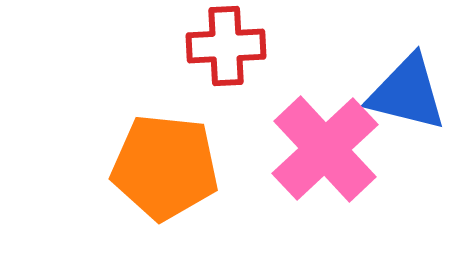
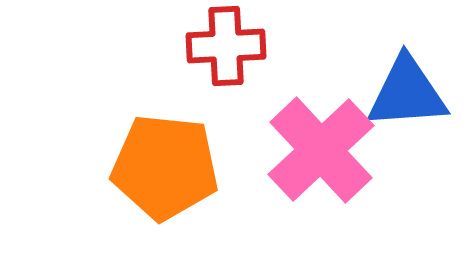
blue triangle: rotated 18 degrees counterclockwise
pink cross: moved 4 px left, 1 px down
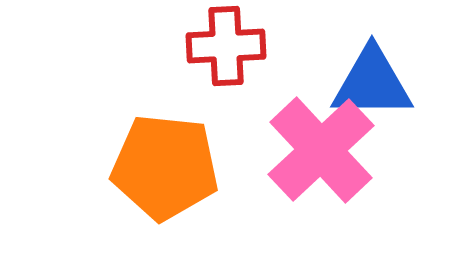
blue triangle: moved 35 px left, 10 px up; rotated 4 degrees clockwise
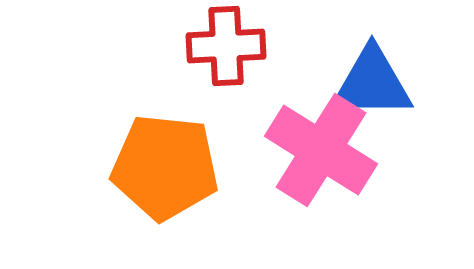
pink cross: rotated 15 degrees counterclockwise
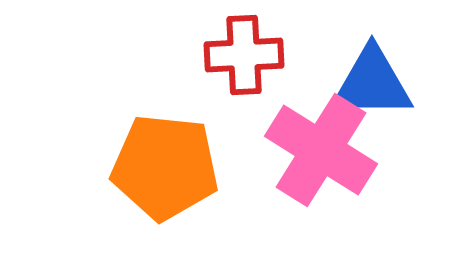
red cross: moved 18 px right, 9 px down
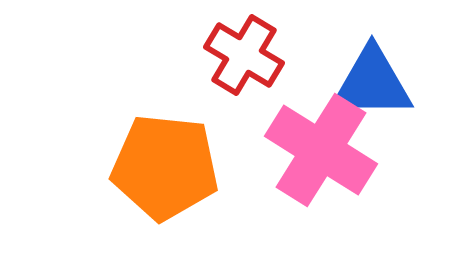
red cross: rotated 34 degrees clockwise
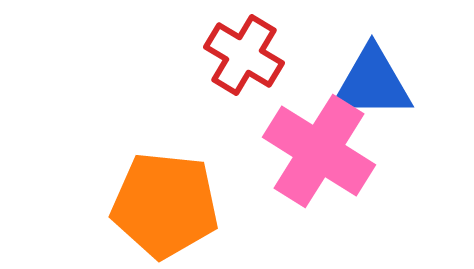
pink cross: moved 2 px left, 1 px down
orange pentagon: moved 38 px down
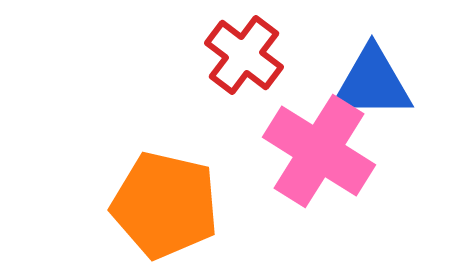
red cross: rotated 6 degrees clockwise
orange pentagon: rotated 7 degrees clockwise
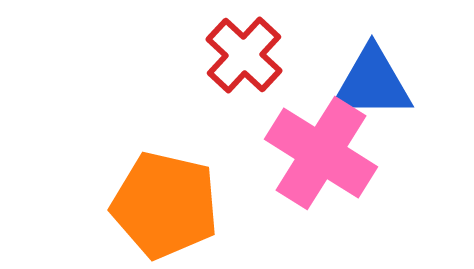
red cross: rotated 6 degrees clockwise
pink cross: moved 2 px right, 2 px down
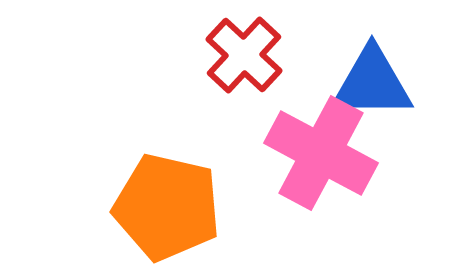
pink cross: rotated 4 degrees counterclockwise
orange pentagon: moved 2 px right, 2 px down
